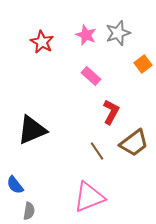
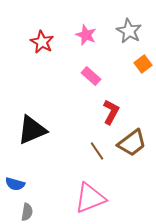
gray star: moved 11 px right, 2 px up; rotated 25 degrees counterclockwise
brown trapezoid: moved 2 px left
blue semicircle: moved 1 px up; rotated 36 degrees counterclockwise
pink triangle: moved 1 px right, 1 px down
gray semicircle: moved 2 px left, 1 px down
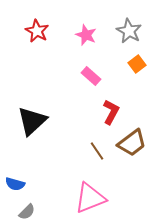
red star: moved 5 px left, 11 px up
orange square: moved 6 px left
black triangle: moved 9 px up; rotated 20 degrees counterclockwise
gray semicircle: rotated 36 degrees clockwise
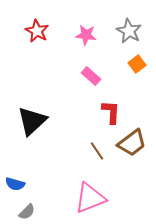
pink star: rotated 15 degrees counterclockwise
red L-shape: rotated 25 degrees counterclockwise
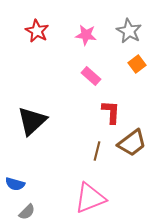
brown line: rotated 48 degrees clockwise
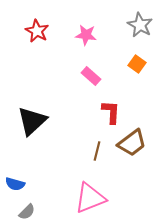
gray star: moved 11 px right, 6 px up
orange square: rotated 18 degrees counterclockwise
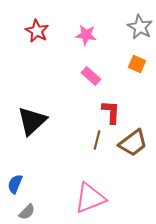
gray star: moved 2 px down
orange square: rotated 12 degrees counterclockwise
brown trapezoid: moved 1 px right
brown line: moved 11 px up
blue semicircle: rotated 96 degrees clockwise
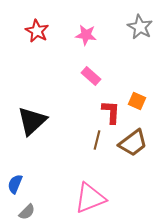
orange square: moved 37 px down
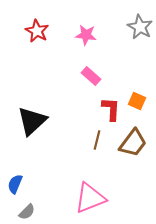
red L-shape: moved 3 px up
brown trapezoid: rotated 16 degrees counterclockwise
